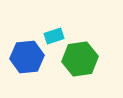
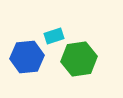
green hexagon: moved 1 px left
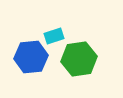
blue hexagon: moved 4 px right
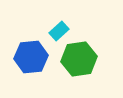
cyan rectangle: moved 5 px right, 5 px up; rotated 24 degrees counterclockwise
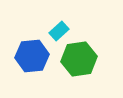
blue hexagon: moved 1 px right, 1 px up
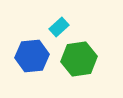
cyan rectangle: moved 4 px up
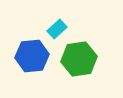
cyan rectangle: moved 2 px left, 2 px down
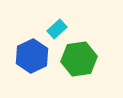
blue hexagon: rotated 20 degrees counterclockwise
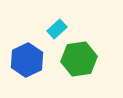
blue hexagon: moved 5 px left, 4 px down
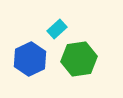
blue hexagon: moved 3 px right, 1 px up
